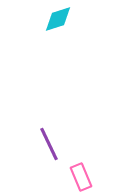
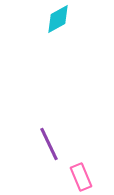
cyan diamond: rotated 12 degrees counterclockwise
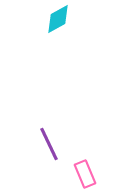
pink rectangle: moved 4 px right, 3 px up
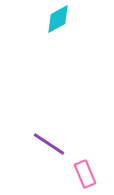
purple line: rotated 32 degrees counterclockwise
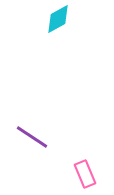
purple line: moved 17 px left, 7 px up
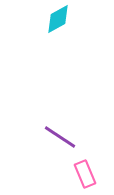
purple line: moved 28 px right
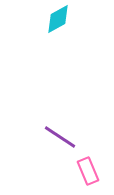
pink rectangle: moved 3 px right, 3 px up
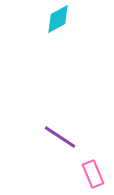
pink rectangle: moved 5 px right, 3 px down
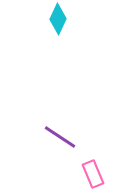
cyan diamond: rotated 36 degrees counterclockwise
